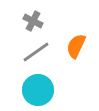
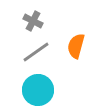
orange semicircle: rotated 10 degrees counterclockwise
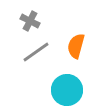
gray cross: moved 3 px left
cyan circle: moved 29 px right
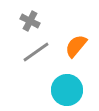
orange semicircle: rotated 25 degrees clockwise
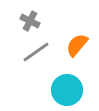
orange semicircle: moved 1 px right, 1 px up
